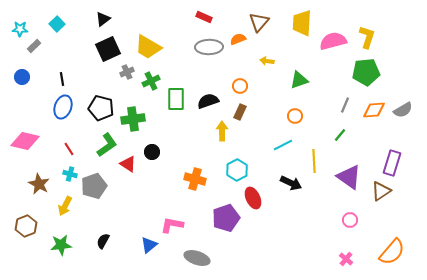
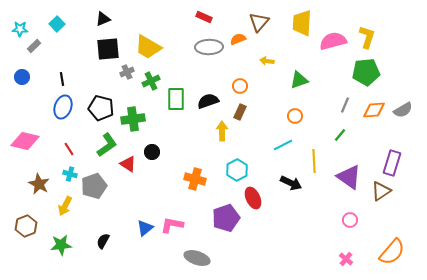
black triangle at (103, 19): rotated 14 degrees clockwise
black square at (108, 49): rotated 20 degrees clockwise
blue triangle at (149, 245): moved 4 px left, 17 px up
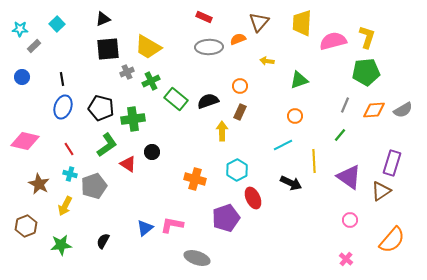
green rectangle at (176, 99): rotated 50 degrees counterclockwise
orange semicircle at (392, 252): moved 12 px up
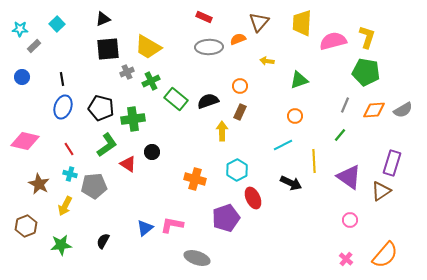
green pentagon at (366, 72): rotated 16 degrees clockwise
gray pentagon at (94, 186): rotated 15 degrees clockwise
orange semicircle at (392, 240): moved 7 px left, 15 px down
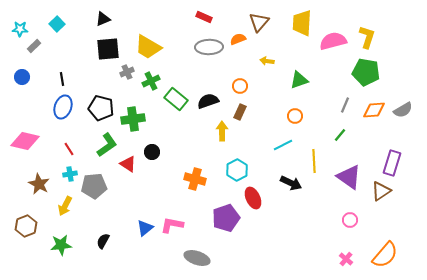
cyan cross at (70, 174): rotated 24 degrees counterclockwise
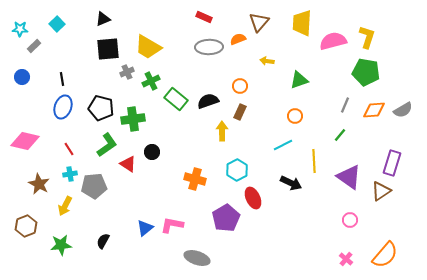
purple pentagon at (226, 218): rotated 12 degrees counterclockwise
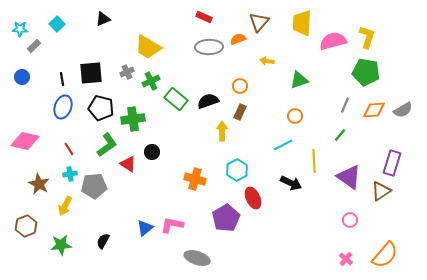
black square at (108, 49): moved 17 px left, 24 px down
